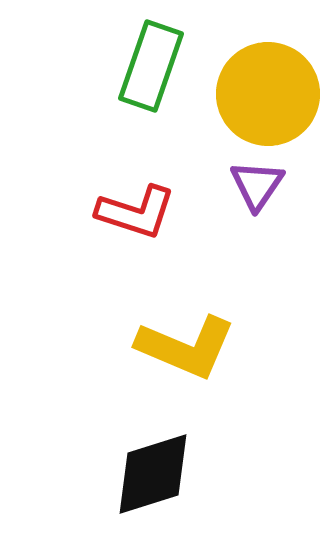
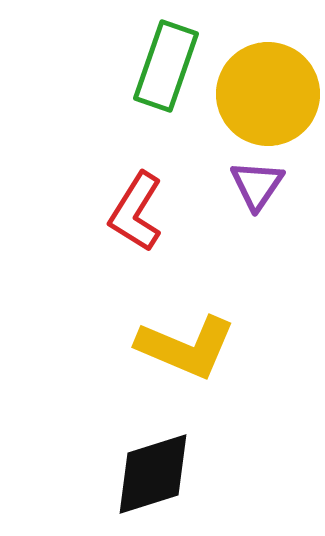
green rectangle: moved 15 px right
red L-shape: rotated 104 degrees clockwise
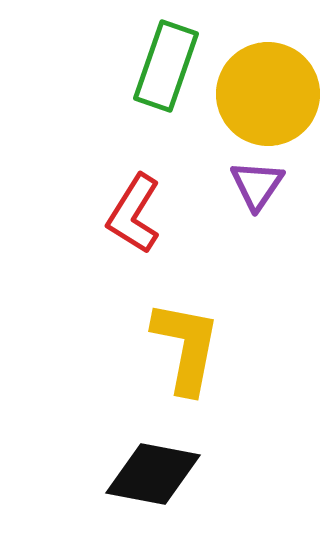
red L-shape: moved 2 px left, 2 px down
yellow L-shape: rotated 102 degrees counterclockwise
black diamond: rotated 28 degrees clockwise
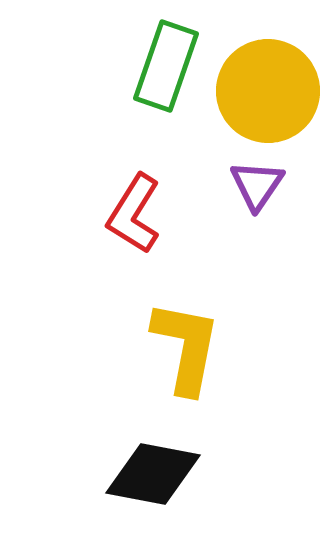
yellow circle: moved 3 px up
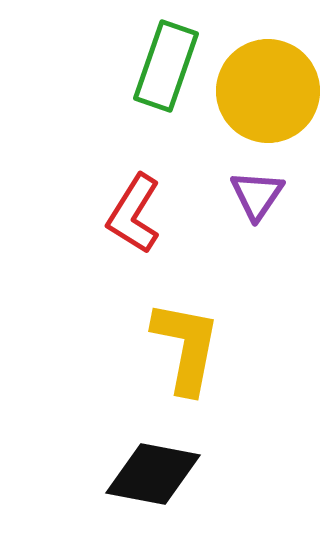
purple triangle: moved 10 px down
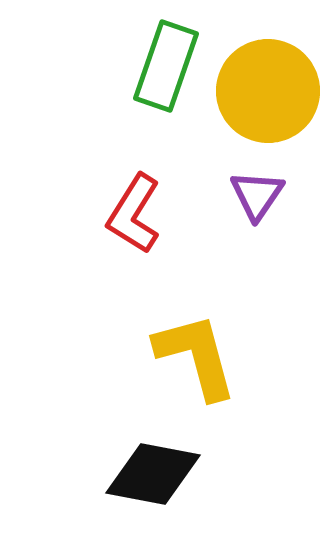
yellow L-shape: moved 10 px right, 9 px down; rotated 26 degrees counterclockwise
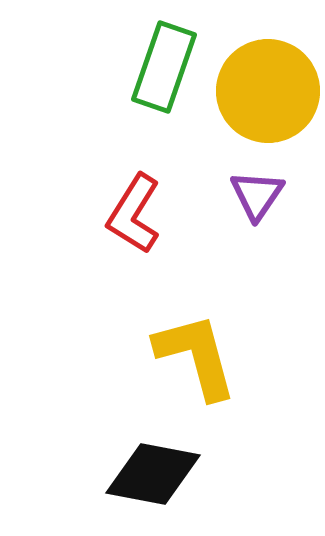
green rectangle: moved 2 px left, 1 px down
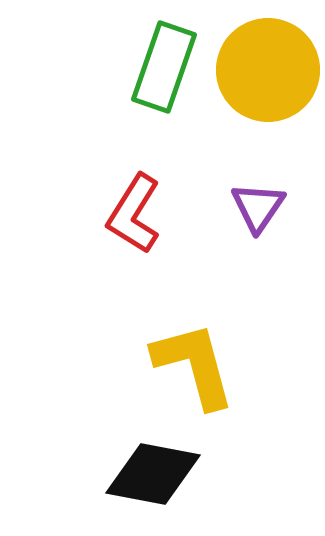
yellow circle: moved 21 px up
purple triangle: moved 1 px right, 12 px down
yellow L-shape: moved 2 px left, 9 px down
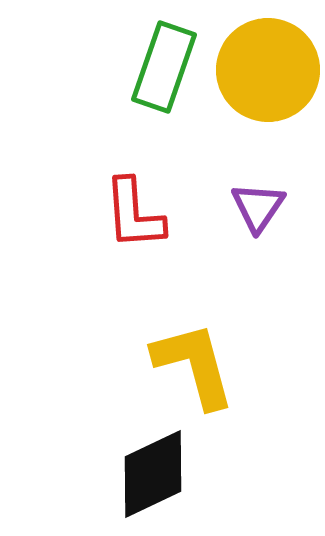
red L-shape: rotated 36 degrees counterclockwise
black diamond: rotated 36 degrees counterclockwise
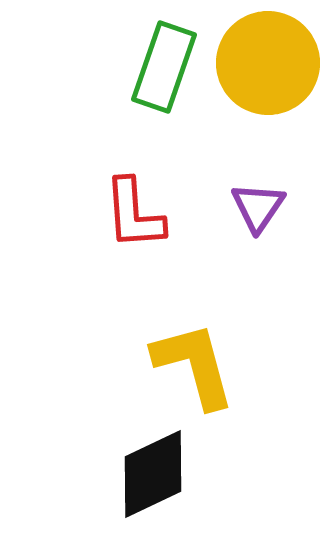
yellow circle: moved 7 px up
